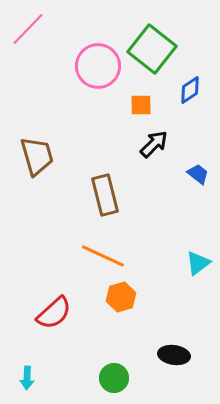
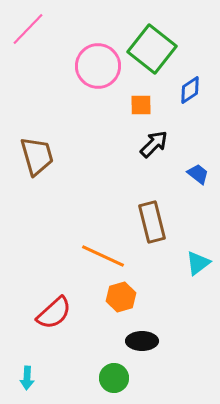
brown rectangle: moved 47 px right, 27 px down
black ellipse: moved 32 px left, 14 px up; rotated 8 degrees counterclockwise
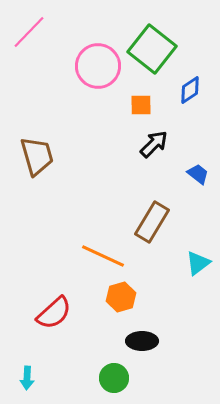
pink line: moved 1 px right, 3 px down
brown rectangle: rotated 45 degrees clockwise
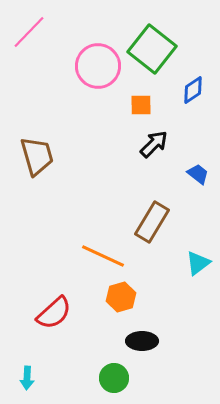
blue diamond: moved 3 px right
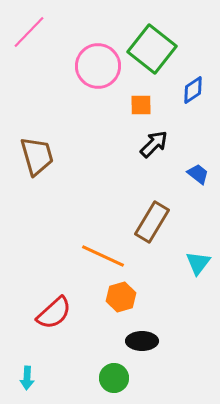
cyan triangle: rotated 16 degrees counterclockwise
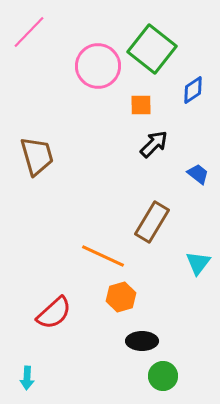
green circle: moved 49 px right, 2 px up
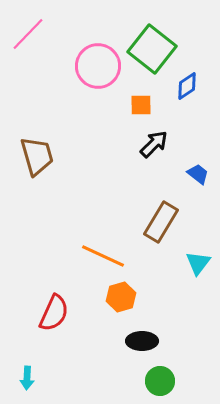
pink line: moved 1 px left, 2 px down
blue diamond: moved 6 px left, 4 px up
brown rectangle: moved 9 px right
red semicircle: rotated 24 degrees counterclockwise
green circle: moved 3 px left, 5 px down
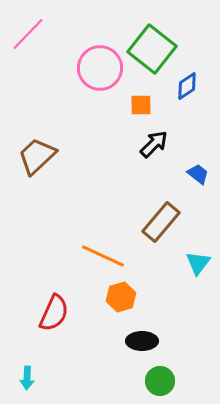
pink circle: moved 2 px right, 2 px down
brown trapezoid: rotated 117 degrees counterclockwise
brown rectangle: rotated 9 degrees clockwise
